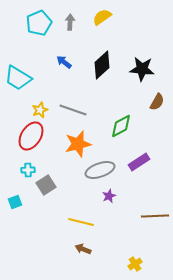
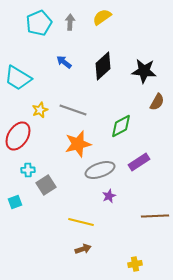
black diamond: moved 1 px right, 1 px down
black star: moved 2 px right, 2 px down
red ellipse: moved 13 px left
brown arrow: rotated 140 degrees clockwise
yellow cross: rotated 24 degrees clockwise
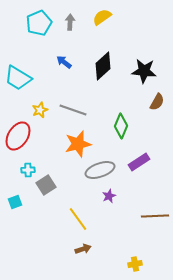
green diamond: rotated 40 degrees counterclockwise
yellow line: moved 3 px left, 3 px up; rotated 40 degrees clockwise
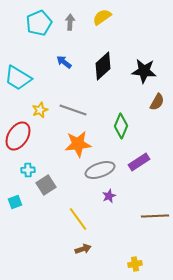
orange star: rotated 8 degrees clockwise
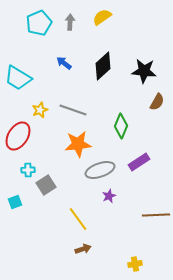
blue arrow: moved 1 px down
brown line: moved 1 px right, 1 px up
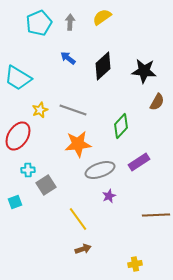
blue arrow: moved 4 px right, 5 px up
green diamond: rotated 20 degrees clockwise
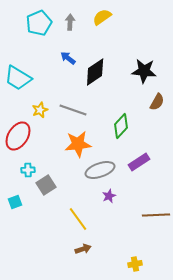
black diamond: moved 8 px left, 6 px down; rotated 8 degrees clockwise
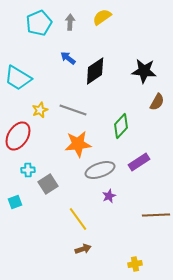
black diamond: moved 1 px up
gray square: moved 2 px right, 1 px up
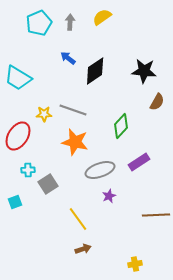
yellow star: moved 4 px right, 4 px down; rotated 21 degrees clockwise
orange star: moved 3 px left, 2 px up; rotated 20 degrees clockwise
